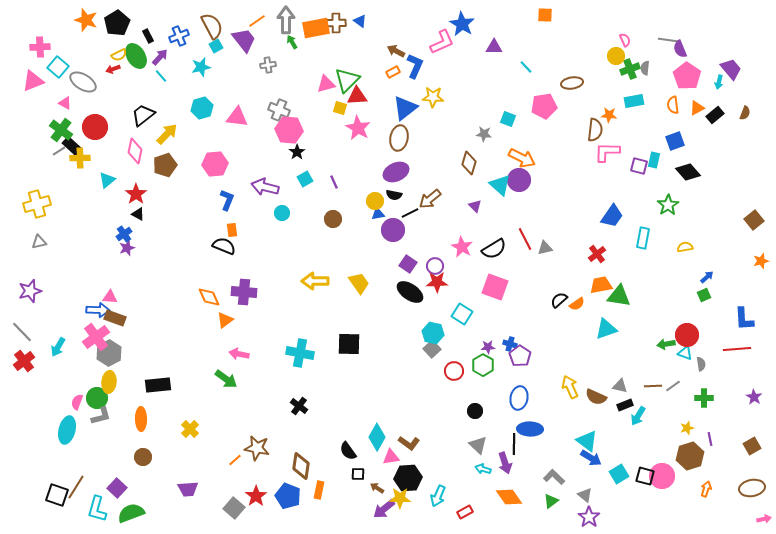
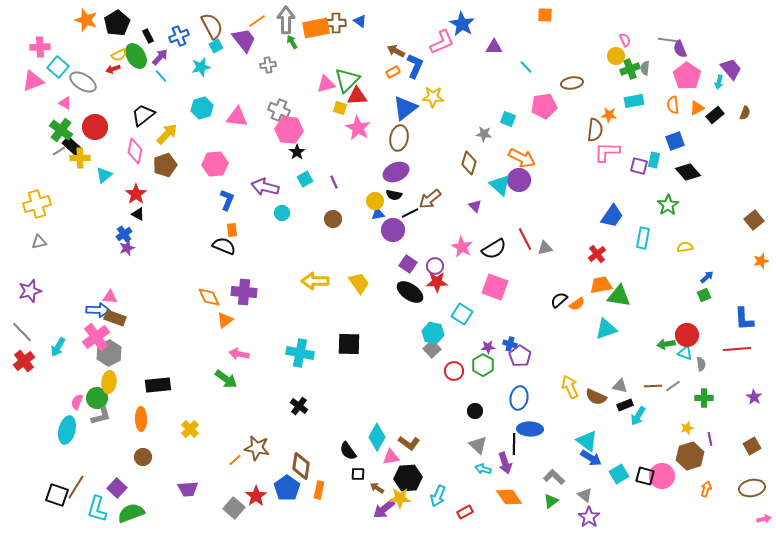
cyan triangle at (107, 180): moved 3 px left, 5 px up
blue pentagon at (288, 496): moved 1 px left, 8 px up; rotated 15 degrees clockwise
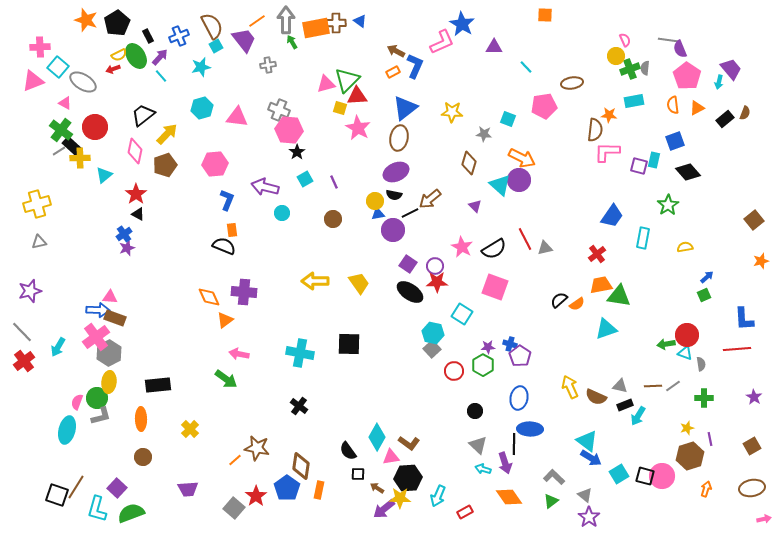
yellow star at (433, 97): moved 19 px right, 15 px down
black rectangle at (715, 115): moved 10 px right, 4 px down
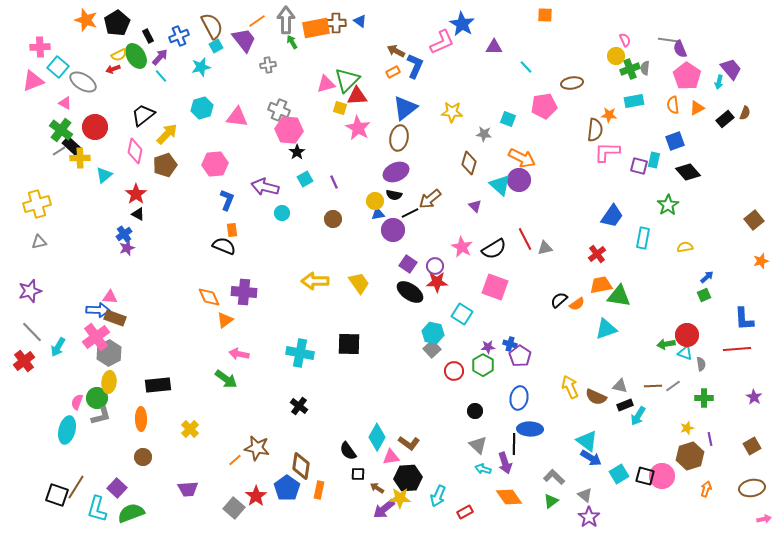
gray line at (22, 332): moved 10 px right
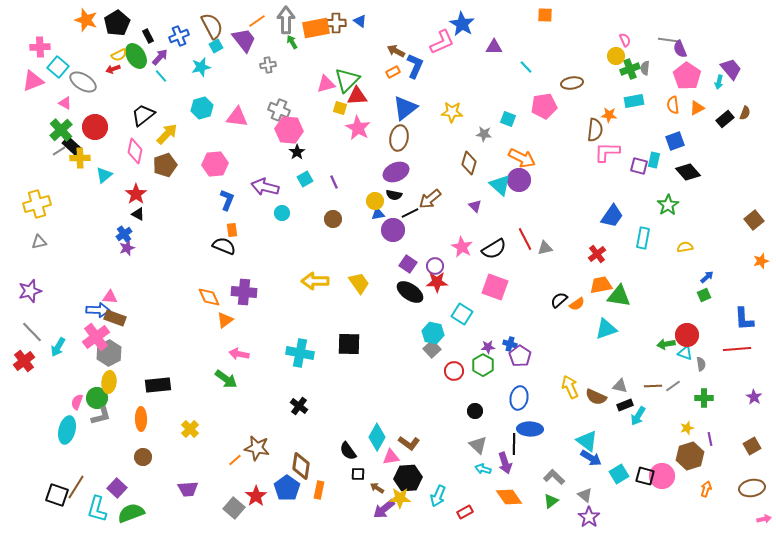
green cross at (61, 130): rotated 10 degrees clockwise
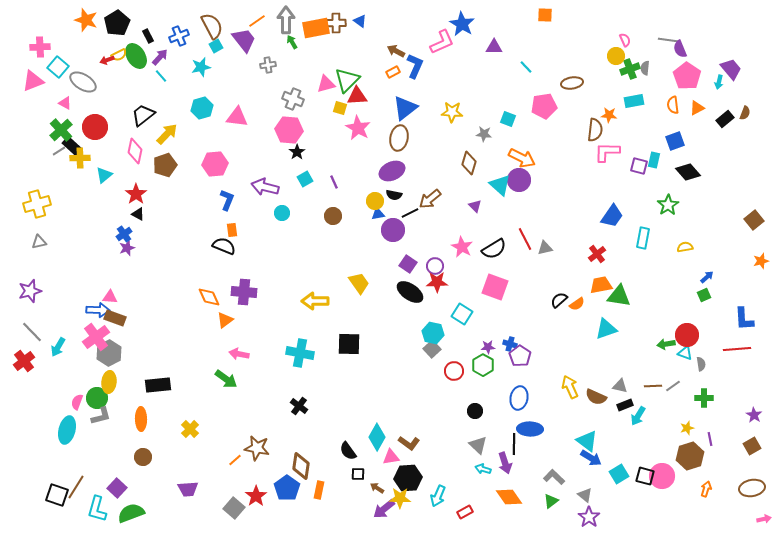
red arrow at (113, 69): moved 6 px left, 9 px up
gray cross at (279, 110): moved 14 px right, 11 px up
purple ellipse at (396, 172): moved 4 px left, 1 px up
brown circle at (333, 219): moved 3 px up
yellow arrow at (315, 281): moved 20 px down
purple star at (754, 397): moved 18 px down
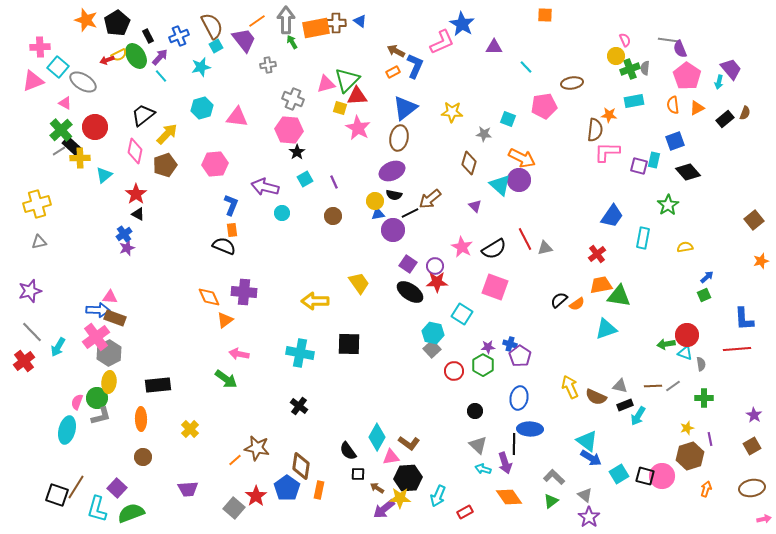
blue L-shape at (227, 200): moved 4 px right, 5 px down
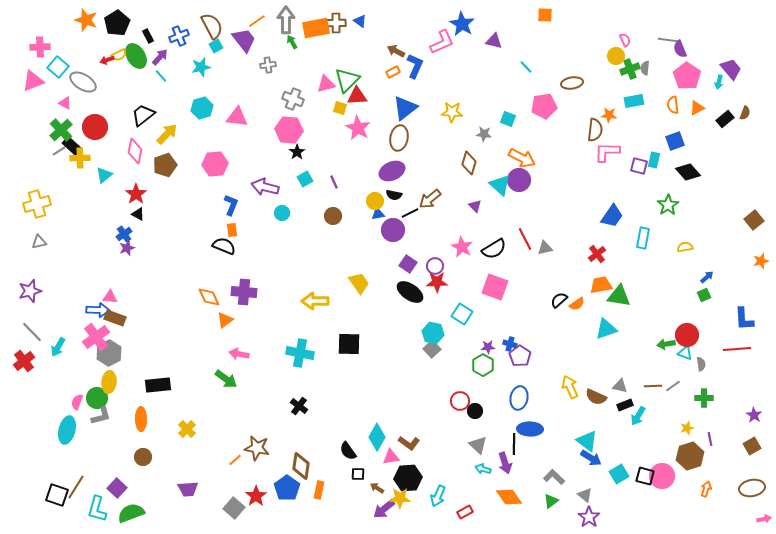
purple triangle at (494, 47): moved 6 px up; rotated 12 degrees clockwise
red circle at (454, 371): moved 6 px right, 30 px down
yellow cross at (190, 429): moved 3 px left
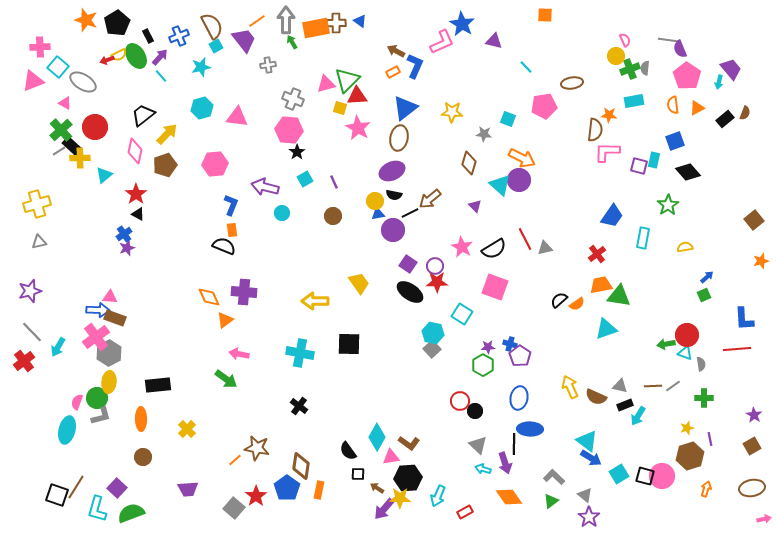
purple arrow at (384, 509): rotated 10 degrees counterclockwise
